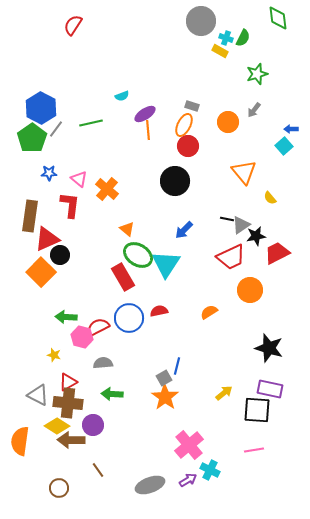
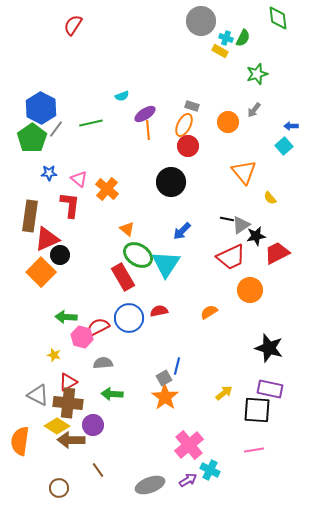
blue arrow at (291, 129): moved 3 px up
black circle at (175, 181): moved 4 px left, 1 px down
blue arrow at (184, 230): moved 2 px left, 1 px down
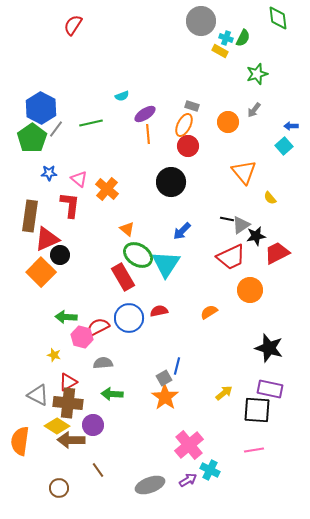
orange line at (148, 130): moved 4 px down
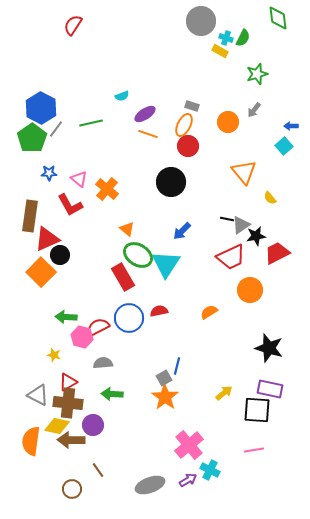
orange line at (148, 134): rotated 66 degrees counterclockwise
red L-shape at (70, 205): rotated 144 degrees clockwise
yellow diamond at (57, 426): rotated 20 degrees counterclockwise
orange semicircle at (20, 441): moved 11 px right
brown circle at (59, 488): moved 13 px right, 1 px down
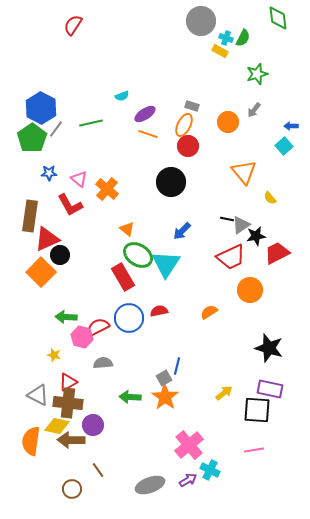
green arrow at (112, 394): moved 18 px right, 3 px down
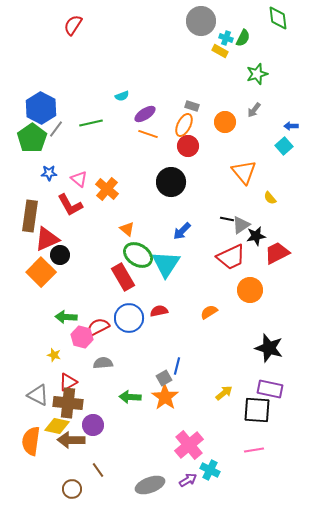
orange circle at (228, 122): moved 3 px left
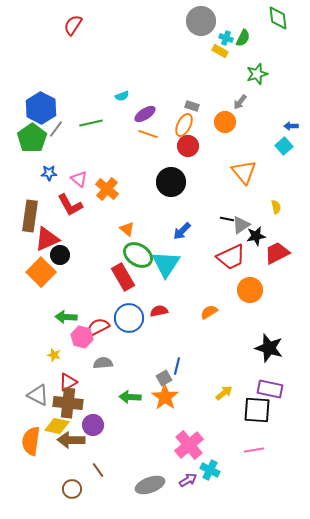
gray arrow at (254, 110): moved 14 px left, 8 px up
yellow semicircle at (270, 198): moved 6 px right, 9 px down; rotated 152 degrees counterclockwise
